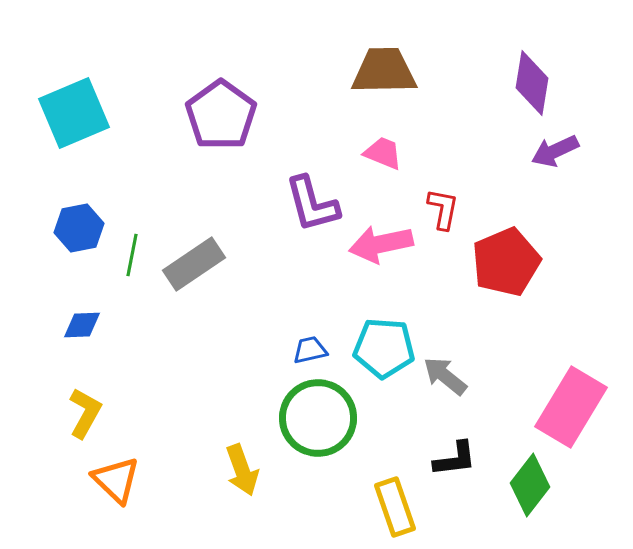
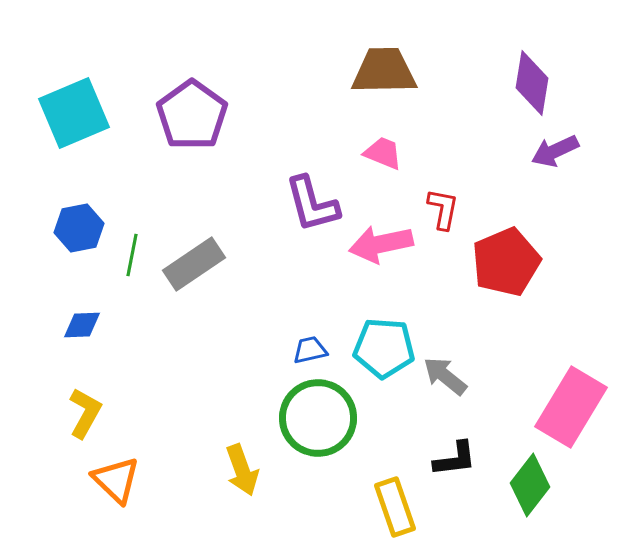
purple pentagon: moved 29 px left
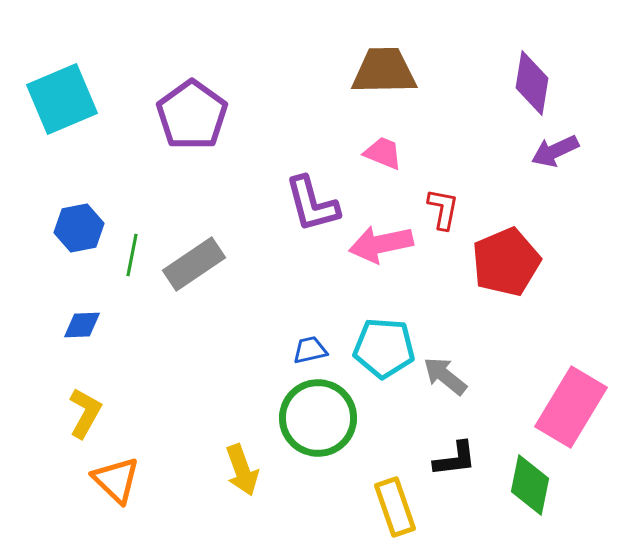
cyan square: moved 12 px left, 14 px up
green diamond: rotated 26 degrees counterclockwise
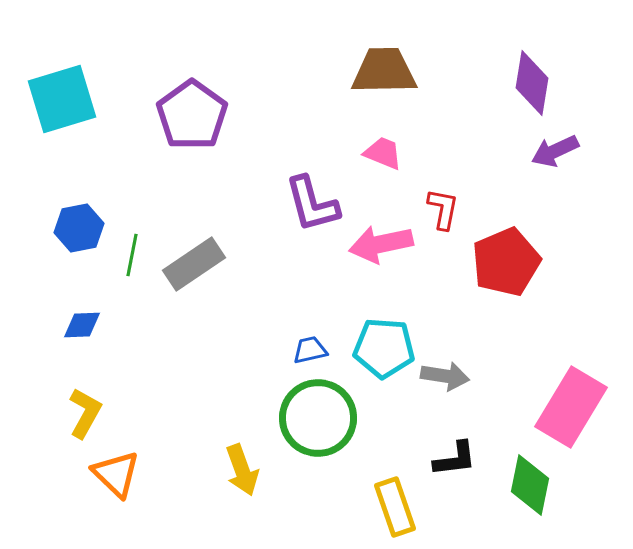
cyan square: rotated 6 degrees clockwise
gray arrow: rotated 150 degrees clockwise
orange triangle: moved 6 px up
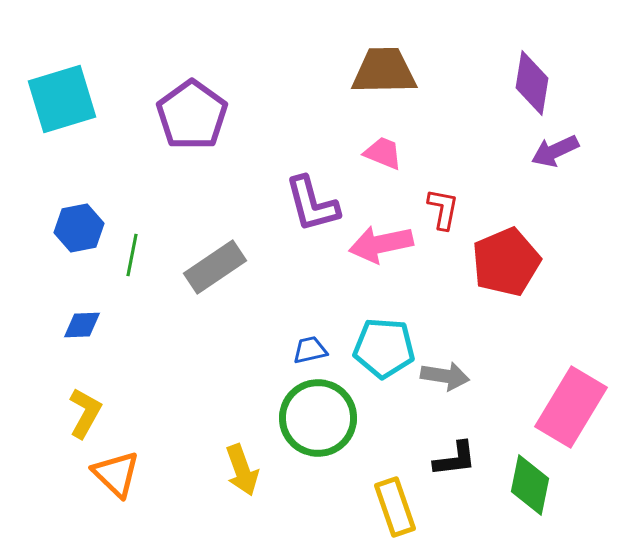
gray rectangle: moved 21 px right, 3 px down
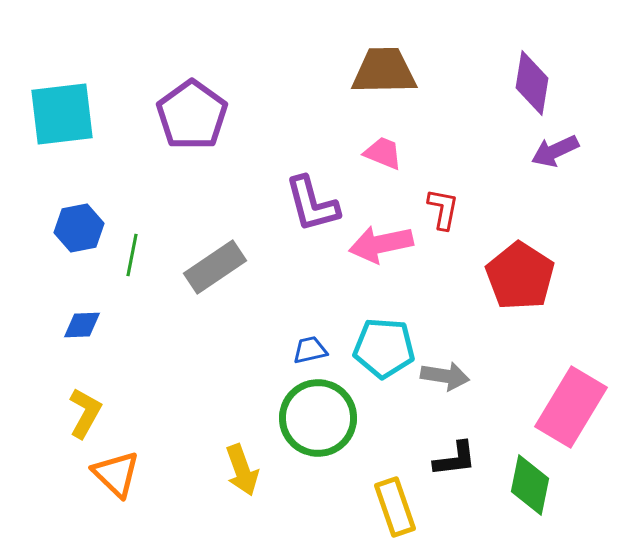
cyan square: moved 15 px down; rotated 10 degrees clockwise
red pentagon: moved 14 px right, 14 px down; rotated 16 degrees counterclockwise
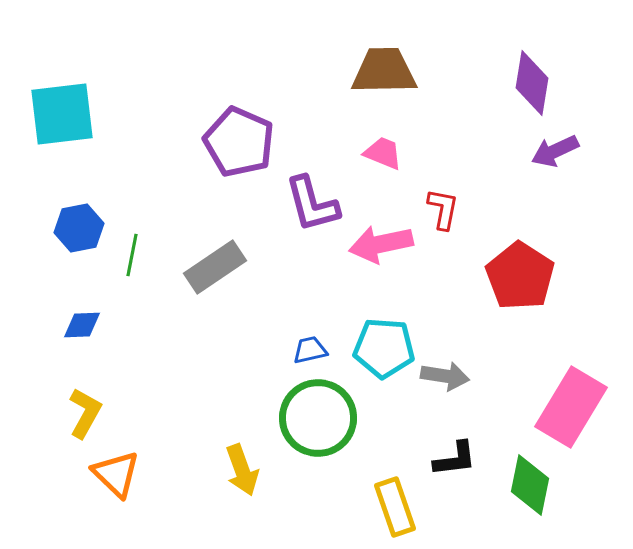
purple pentagon: moved 47 px right, 27 px down; rotated 12 degrees counterclockwise
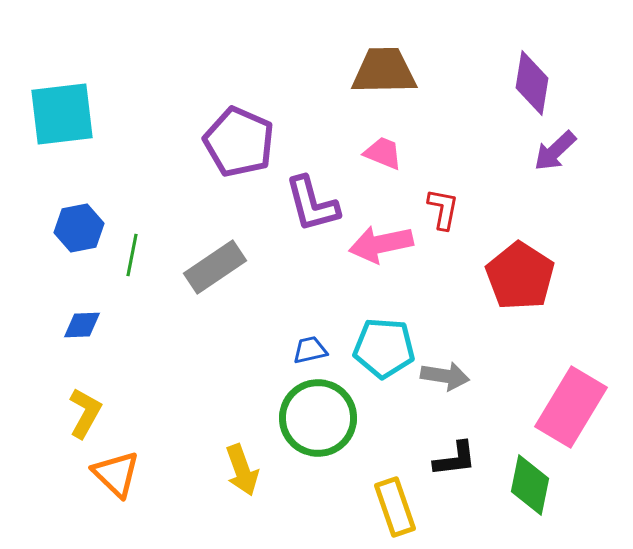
purple arrow: rotated 18 degrees counterclockwise
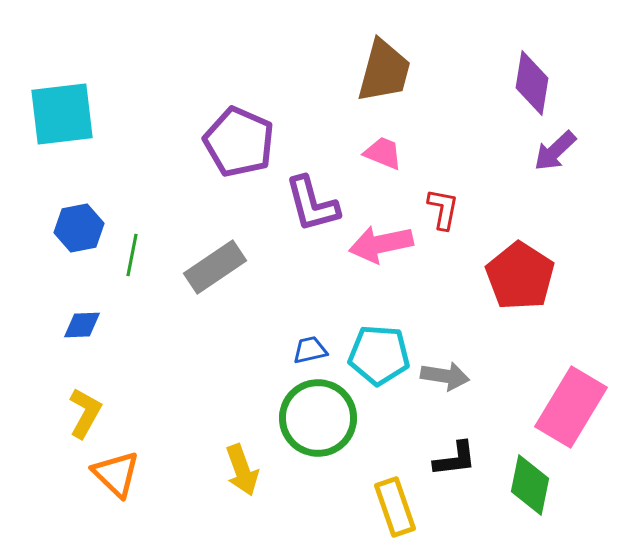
brown trapezoid: rotated 106 degrees clockwise
cyan pentagon: moved 5 px left, 7 px down
